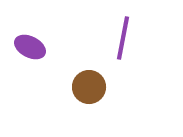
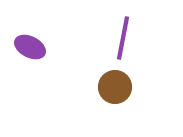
brown circle: moved 26 px right
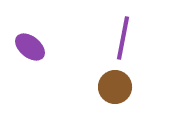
purple ellipse: rotated 12 degrees clockwise
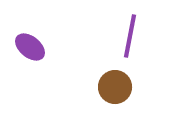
purple line: moved 7 px right, 2 px up
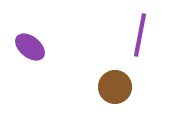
purple line: moved 10 px right, 1 px up
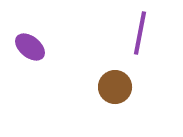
purple line: moved 2 px up
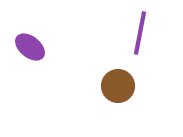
brown circle: moved 3 px right, 1 px up
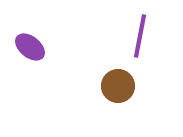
purple line: moved 3 px down
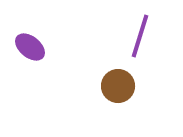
purple line: rotated 6 degrees clockwise
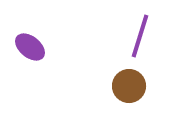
brown circle: moved 11 px right
